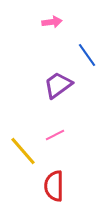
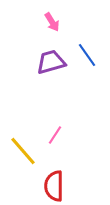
pink arrow: rotated 66 degrees clockwise
purple trapezoid: moved 7 px left, 23 px up; rotated 20 degrees clockwise
pink line: rotated 30 degrees counterclockwise
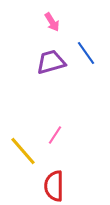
blue line: moved 1 px left, 2 px up
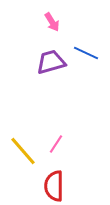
blue line: rotated 30 degrees counterclockwise
pink line: moved 1 px right, 9 px down
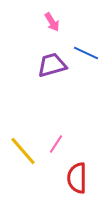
purple trapezoid: moved 1 px right, 3 px down
red semicircle: moved 23 px right, 8 px up
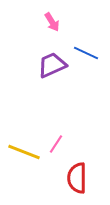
purple trapezoid: rotated 8 degrees counterclockwise
yellow line: moved 1 px right, 1 px down; rotated 28 degrees counterclockwise
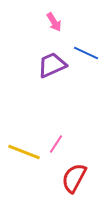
pink arrow: moved 2 px right
red semicircle: moved 3 px left; rotated 28 degrees clockwise
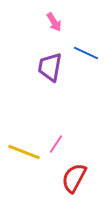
purple trapezoid: moved 2 px left, 2 px down; rotated 56 degrees counterclockwise
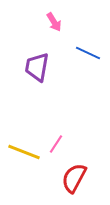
blue line: moved 2 px right
purple trapezoid: moved 13 px left
